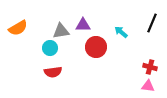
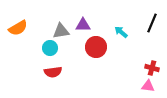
red cross: moved 2 px right, 1 px down
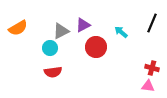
purple triangle: rotated 28 degrees counterclockwise
gray triangle: rotated 18 degrees counterclockwise
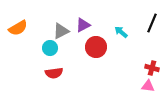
red semicircle: moved 1 px right, 1 px down
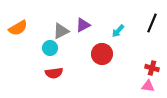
cyan arrow: moved 3 px left, 1 px up; rotated 88 degrees counterclockwise
red circle: moved 6 px right, 7 px down
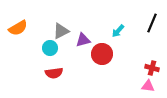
purple triangle: moved 15 px down; rotated 14 degrees clockwise
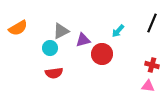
red cross: moved 3 px up
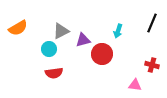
cyan arrow: rotated 24 degrees counterclockwise
cyan circle: moved 1 px left, 1 px down
pink triangle: moved 13 px left, 1 px up
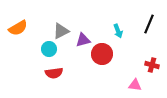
black line: moved 3 px left, 1 px down
cyan arrow: rotated 40 degrees counterclockwise
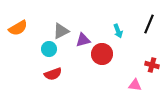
red semicircle: moved 1 px left, 1 px down; rotated 12 degrees counterclockwise
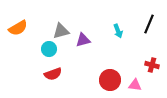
gray triangle: rotated 12 degrees clockwise
red circle: moved 8 px right, 26 px down
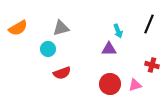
gray triangle: moved 3 px up
purple triangle: moved 26 px right, 9 px down; rotated 14 degrees clockwise
cyan circle: moved 1 px left
red semicircle: moved 9 px right, 1 px up
red circle: moved 4 px down
pink triangle: rotated 24 degrees counterclockwise
